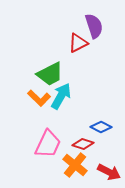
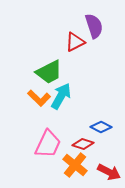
red triangle: moved 3 px left, 1 px up
green trapezoid: moved 1 px left, 2 px up
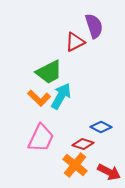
pink trapezoid: moved 7 px left, 6 px up
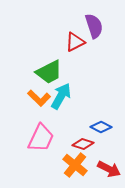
red arrow: moved 3 px up
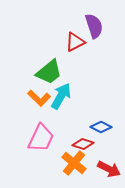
green trapezoid: rotated 12 degrees counterclockwise
orange cross: moved 1 px left, 2 px up
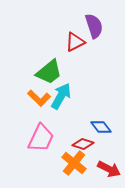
blue diamond: rotated 25 degrees clockwise
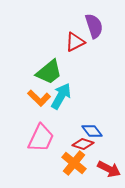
blue diamond: moved 9 px left, 4 px down
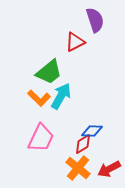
purple semicircle: moved 1 px right, 6 px up
blue diamond: rotated 50 degrees counterclockwise
red diamond: rotated 50 degrees counterclockwise
orange cross: moved 4 px right, 5 px down
red arrow: rotated 125 degrees clockwise
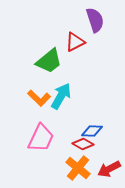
green trapezoid: moved 11 px up
red diamond: rotated 60 degrees clockwise
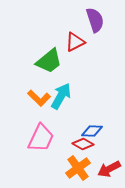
orange cross: rotated 15 degrees clockwise
